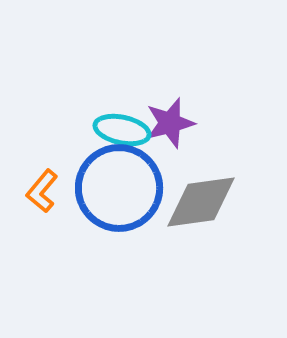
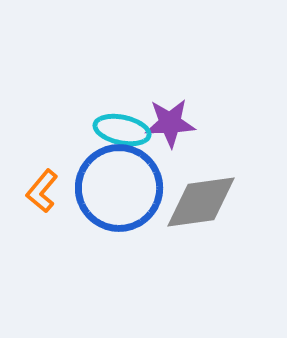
purple star: rotated 12 degrees clockwise
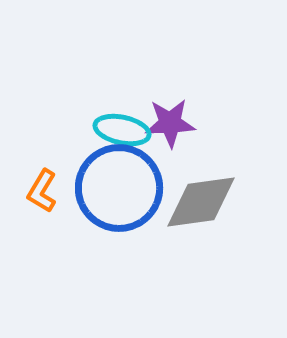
orange L-shape: rotated 9 degrees counterclockwise
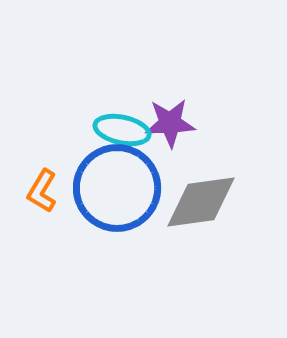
blue circle: moved 2 px left
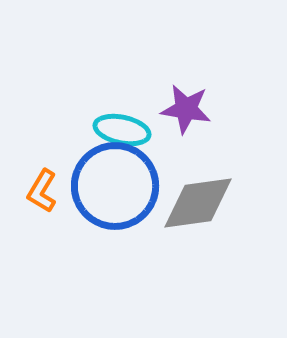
purple star: moved 16 px right, 14 px up; rotated 12 degrees clockwise
blue circle: moved 2 px left, 2 px up
gray diamond: moved 3 px left, 1 px down
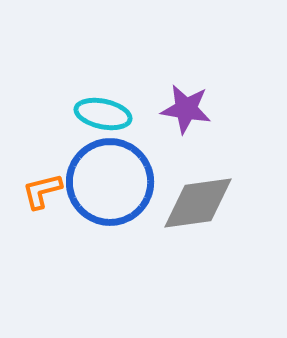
cyan ellipse: moved 19 px left, 16 px up
blue circle: moved 5 px left, 4 px up
orange L-shape: rotated 45 degrees clockwise
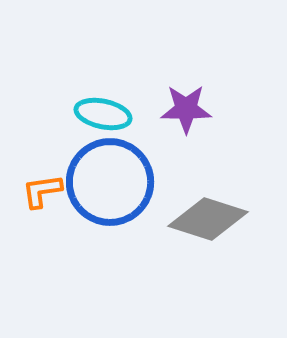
purple star: rotated 9 degrees counterclockwise
orange L-shape: rotated 6 degrees clockwise
gray diamond: moved 10 px right, 16 px down; rotated 26 degrees clockwise
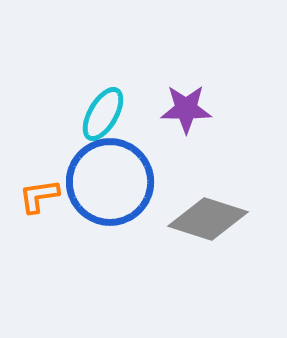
cyan ellipse: rotated 72 degrees counterclockwise
orange L-shape: moved 3 px left, 5 px down
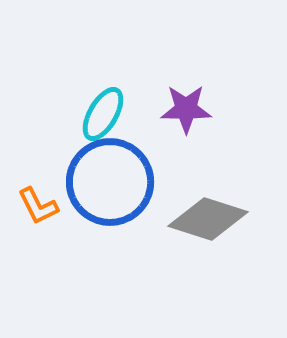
orange L-shape: moved 1 px left, 10 px down; rotated 108 degrees counterclockwise
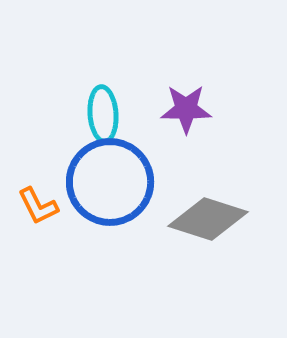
cyan ellipse: rotated 34 degrees counterclockwise
